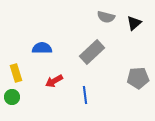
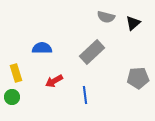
black triangle: moved 1 px left
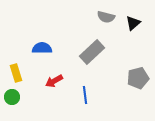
gray pentagon: rotated 10 degrees counterclockwise
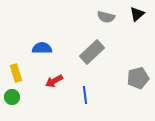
black triangle: moved 4 px right, 9 px up
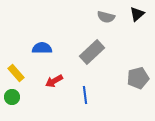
yellow rectangle: rotated 24 degrees counterclockwise
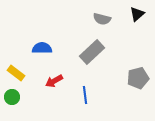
gray semicircle: moved 4 px left, 2 px down
yellow rectangle: rotated 12 degrees counterclockwise
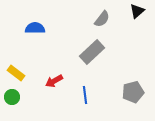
black triangle: moved 3 px up
gray semicircle: rotated 66 degrees counterclockwise
blue semicircle: moved 7 px left, 20 px up
gray pentagon: moved 5 px left, 14 px down
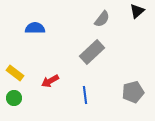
yellow rectangle: moved 1 px left
red arrow: moved 4 px left
green circle: moved 2 px right, 1 px down
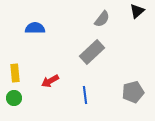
yellow rectangle: rotated 48 degrees clockwise
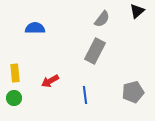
gray rectangle: moved 3 px right, 1 px up; rotated 20 degrees counterclockwise
